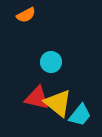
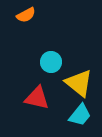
yellow triangle: moved 21 px right, 20 px up
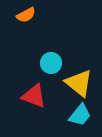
cyan circle: moved 1 px down
red triangle: moved 3 px left, 2 px up; rotated 8 degrees clockwise
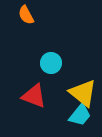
orange semicircle: rotated 90 degrees clockwise
yellow triangle: moved 4 px right, 10 px down
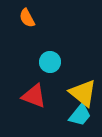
orange semicircle: moved 1 px right, 3 px down
cyan circle: moved 1 px left, 1 px up
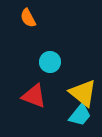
orange semicircle: moved 1 px right
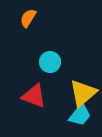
orange semicircle: rotated 60 degrees clockwise
yellow triangle: rotated 40 degrees clockwise
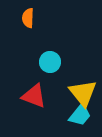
orange semicircle: rotated 30 degrees counterclockwise
yellow triangle: rotated 28 degrees counterclockwise
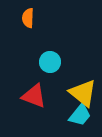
yellow triangle: rotated 12 degrees counterclockwise
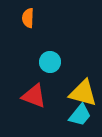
yellow triangle: rotated 24 degrees counterclockwise
